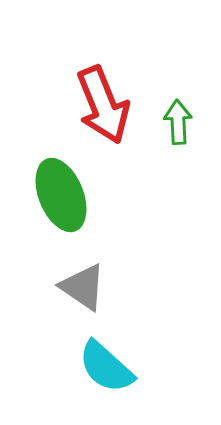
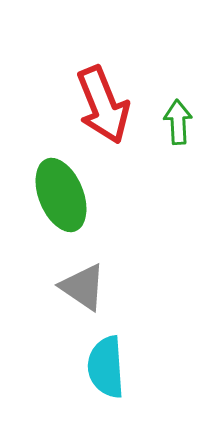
cyan semicircle: rotated 44 degrees clockwise
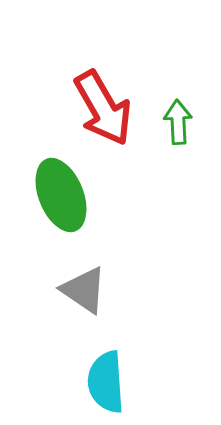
red arrow: moved 3 px down; rotated 8 degrees counterclockwise
gray triangle: moved 1 px right, 3 px down
cyan semicircle: moved 15 px down
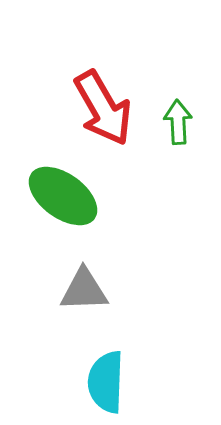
green ellipse: moved 2 px right, 1 px down; rotated 32 degrees counterclockwise
gray triangle: rotated 36 degrees counterclockwise
cyan semicircle: rotated 6 degrees clockwise
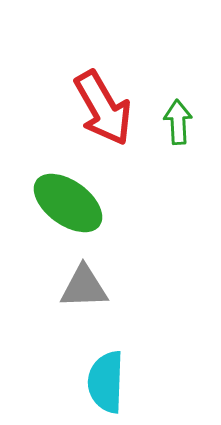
green ellipse: moved 5 px right, 7 px down
gray triangle: moved 3 px up
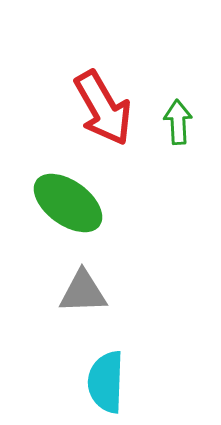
gray triangle: moved 1 px left, 5 px down
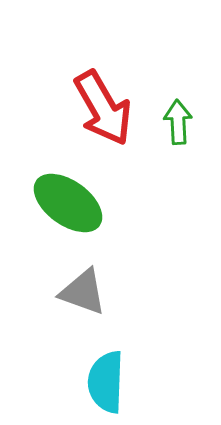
gray triangle: rotated 22 degrees clockwise
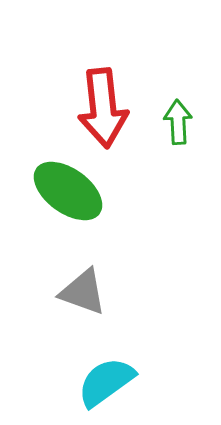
red arrow: rotated 24 degrees clockwise
green ellipse: moved 12 px up
cyan semicircle: rotated 52 degrees clockwise
